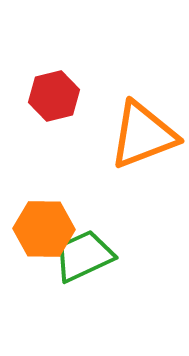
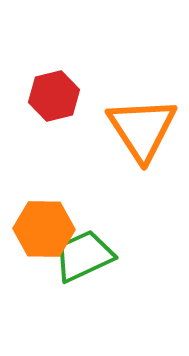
orange triangle: moved 1 px left, 6 px up; rotated 42 degrees counterclockwise
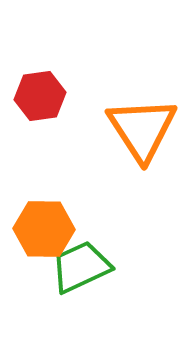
red hexagon: moved 14 px left; rotated 6 degrees clockwise
green trapezoid: moved 3 px left, 11 px down
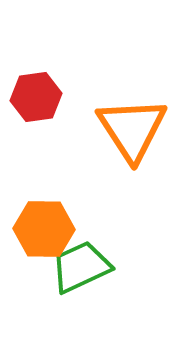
red hexagon: moved 4 px left, 1 px down
orange triangle: moved 10 px left
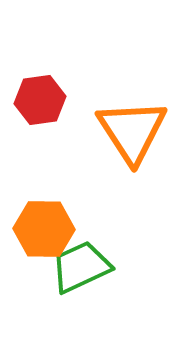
red hexagon: moved 4 px right, 3 px down
orange triangle: moved 2 px down
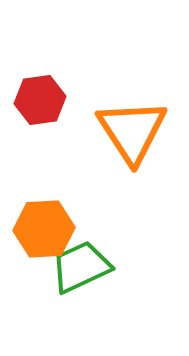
orange hexagon: rotated 4 degrees counterclockwise
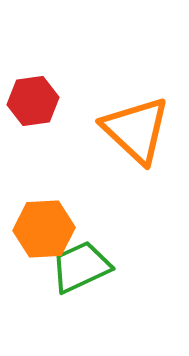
red hexagon: moved 7 px left, 1 px down
orange triangle: moved 4 px right, 1 px up; rotated 14 degrees counterclockwise
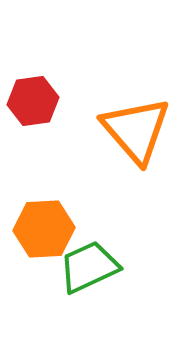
orange triangle: rotated 6 degrees clockwise
green trapezoid: moved 8 px right
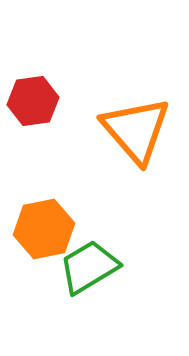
orange hexagon: rotated 8 degrees counterclockwise
green trapezoid: rotated 6 degrees counterclockwise
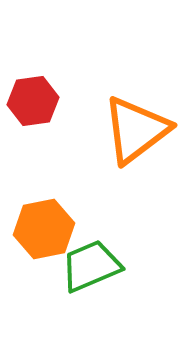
orange triangle: rotated 34 degrees clockwise
green trapezoid: moved 2 px right, 1 px up; rotated 8 degrees clockwise
